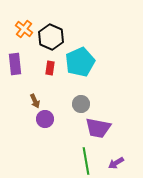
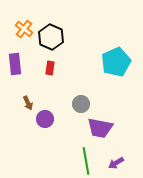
cyan pentagon: moved 36 px right
brown arrow: moved 7 px left, 2 px down
purple trapezoid: moved 2 px right
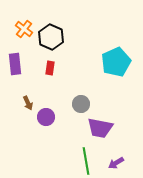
purple circle: moved 1 px right, 2 px up
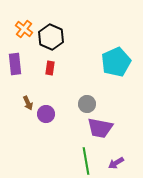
gray circle: moved 6 px right
purple circle: moved 3 px up
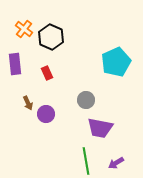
red rectangle: moved 3 px left, 5 px down; rotated 32 degrees counterclockwise
gray circle: moved 1 px left, 4 px up
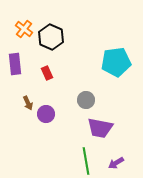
cyan pentagon: rotated 16 degrees clockwise
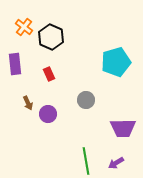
orange cross: moved 2 px up
cyan pentagon: rotated 8 degrees counterclockwise
red rectangle: moved 2 px right, 1 px down
purple circle: moved 2 px right
purple trapezoid: moved 23 px right; rotated 12 degrees counterclockwise
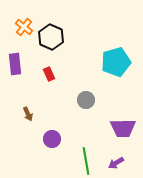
brown arrow: moved 11 px down
purple circle: moved 4 px right, 25 px down
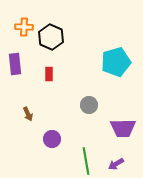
orange cross: rotated 36 degrees counterclockwise
red rectangle: rotated 24 degrees clockwise
gray circle: moved 3 px right, 5 px down
purple arrow: moved 1 px down
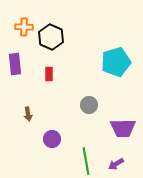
brown arrow: rotated 16 degrees clockwise
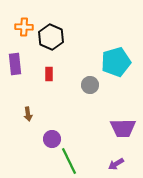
gray circle: moved 1 px right, 20 px up
green line: moved 17 px left; rotated 16 degrees counterclockwise
